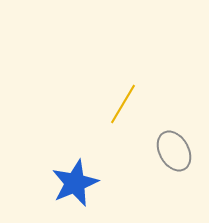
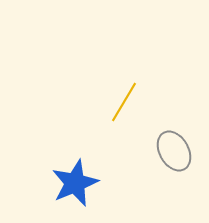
yellow line: moved 1 px right, 2 px up
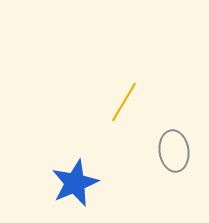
gray ellipse: rotated 21 degrees clockwise
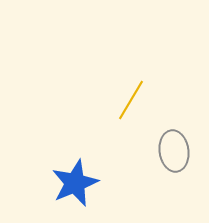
yellow line: moved 7 px right, 2 px up
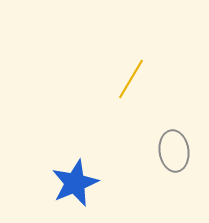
yellow line: moved 21 px up
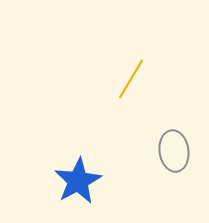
blue star: moved 3 px right, 2 px up; rotated 6 degrees counterclockwise
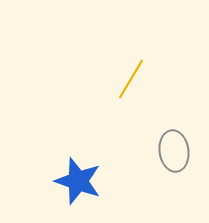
blue star: rotated 24 degrees counterclockwise
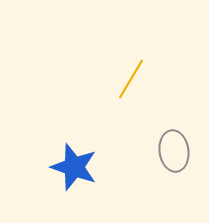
blue star: moved 4 px left, 14 px up
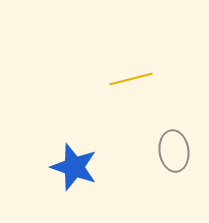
yellow line: rotated 45 degrees clockwise
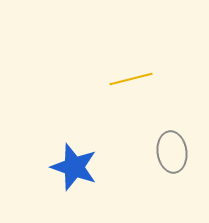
gray ellipse: moved 2 px left, 1 px down
